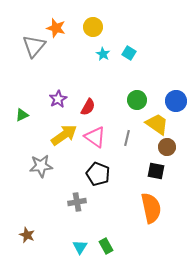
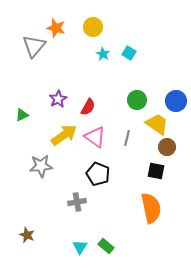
green rectangle: rotated 21 degrees counterclockwise
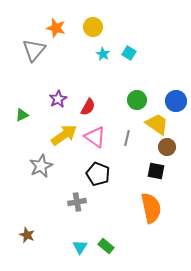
gray triangle: moved 4 px down
gray star: rotated 20 degrees counterclockwise
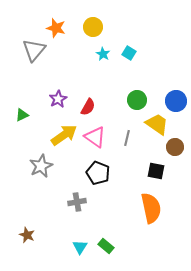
brown circle: moved 8 px right
black pentagon: moved 1 px up
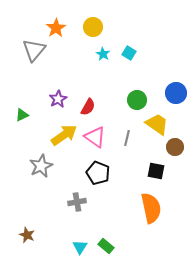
orange star: rotated 24 degrees clockwise
blue circle: moved 8 px up
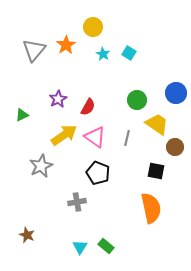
orange star: moved 10 px right, 17 px down
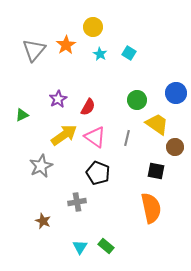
cyan star: moved 3 px left
brown star: moved 16 px right, 14 px up
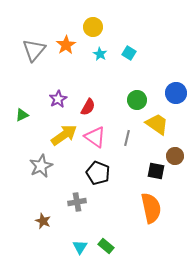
brown circle: moved 9 px down
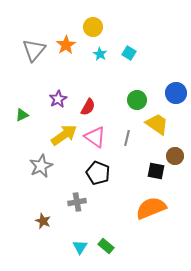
orange semicircle: rotated 100 degrees counterclockwise
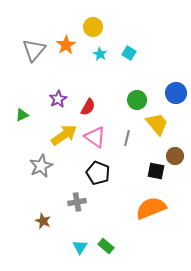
yellow trapezoid: rotated 15 degrees clockwise
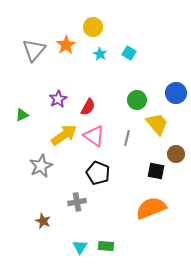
pink triangle: moved 1 px left, 1 px up
brown circle: moved 1 px right, 2 px up
green rectangle: rotated 35 degrees counterclockwise
